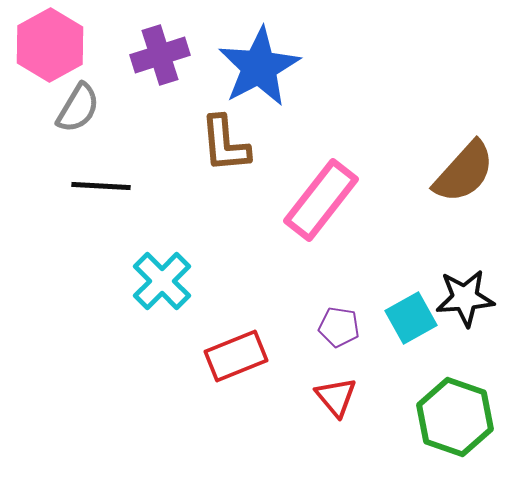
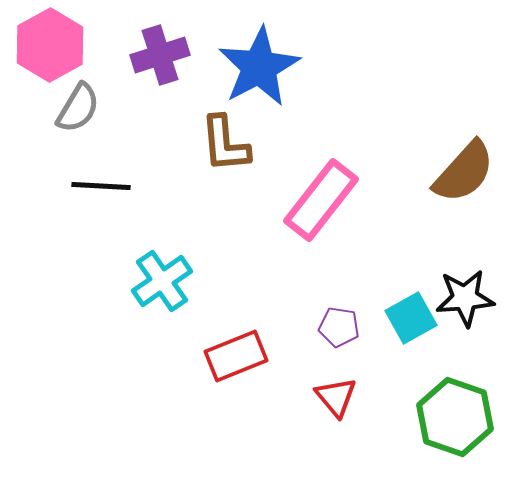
cyan cross: rotated 10 degrees clockwise
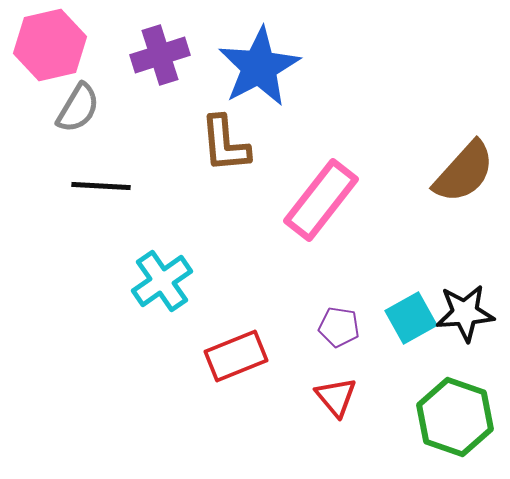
pink hexagon: rotated 16 degrees clockwise
black star: moved 15 px down
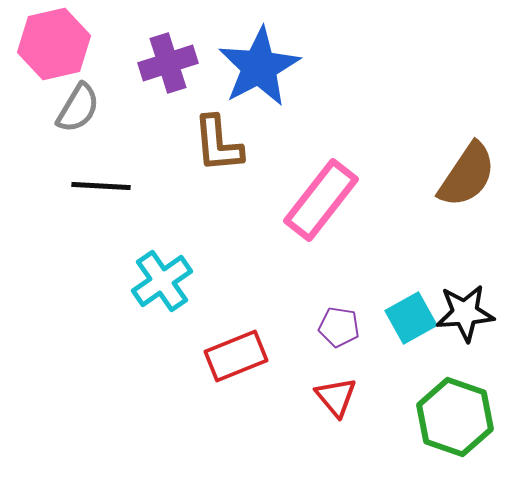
pink hexagon: moved 4 px right, 1 px up
purple cross: moved 8 px right, 8 px down
brown L-shape: moved 7 px left
brown semicircle: moved 3 px right, 3 px down; rotated 8 degrees counterclockwise
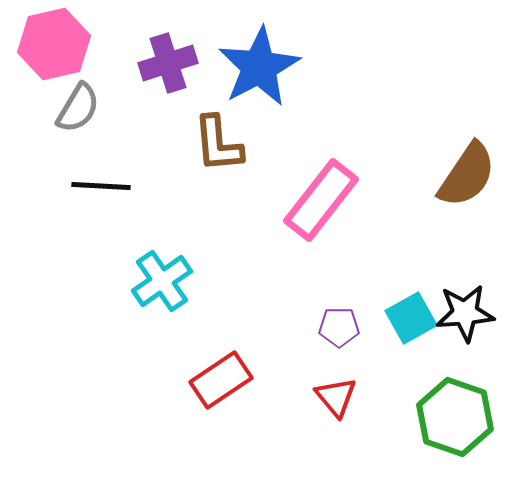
purple pentagon: rotated 9 degrees counterclockwise
red rectangle: moved 15 px left, 24 px down; rotated 12 degrees counterclockwise
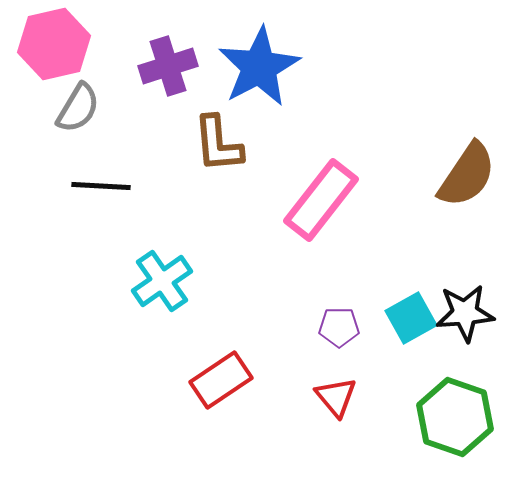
purple cross: moved 3 px down
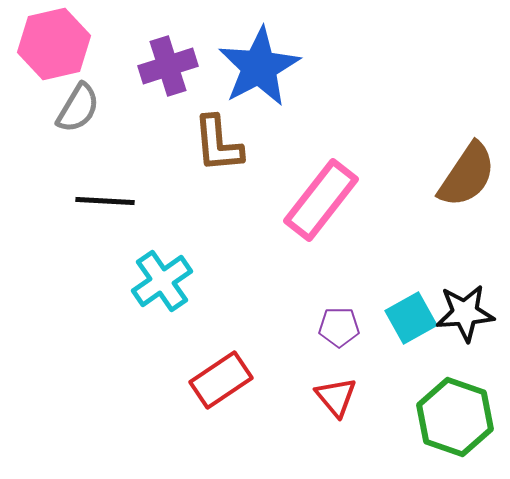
black line: moved 4 px right, 15 px down
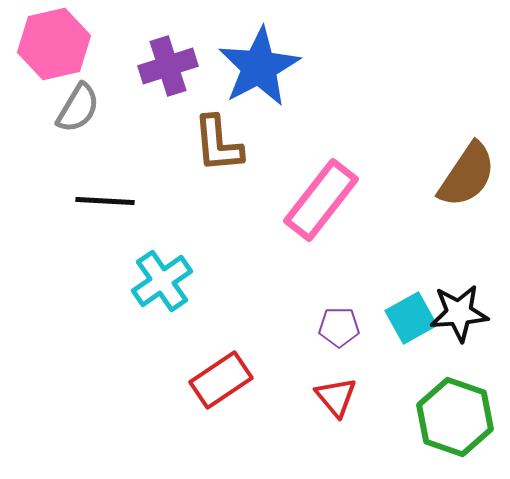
black star: moved 6 px left
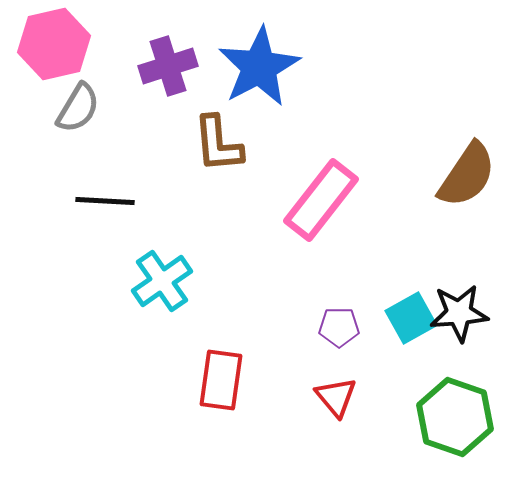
red rectangle: rotated 48 degrees counterclockwise
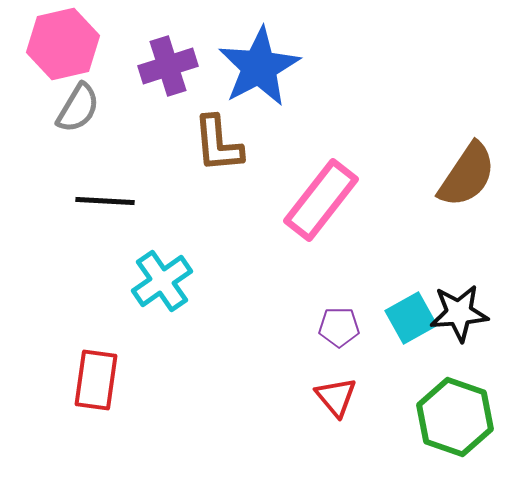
pink hexagon: moved 9 px right
red rectangle: moved 125 px left
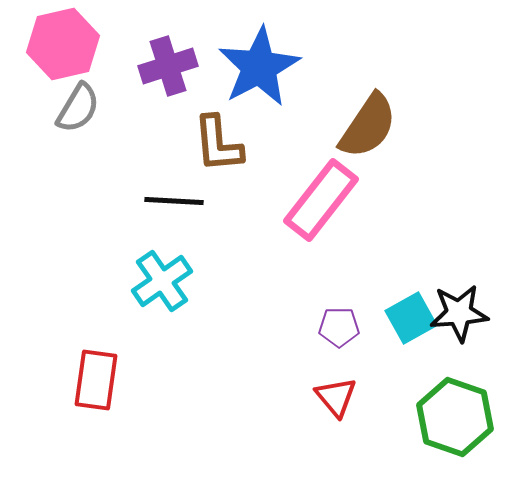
brown semicircle: moved 99 px left, 49 px up
black line: moved 69 px right
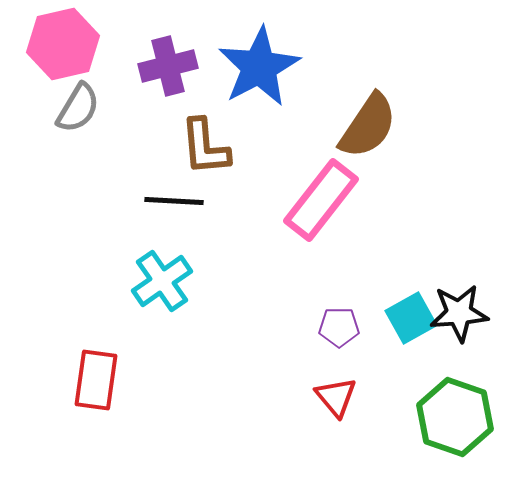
purple cross: rotated 4 degrees clockwise
brown L-shape: moved 13 px left, 3 px down
